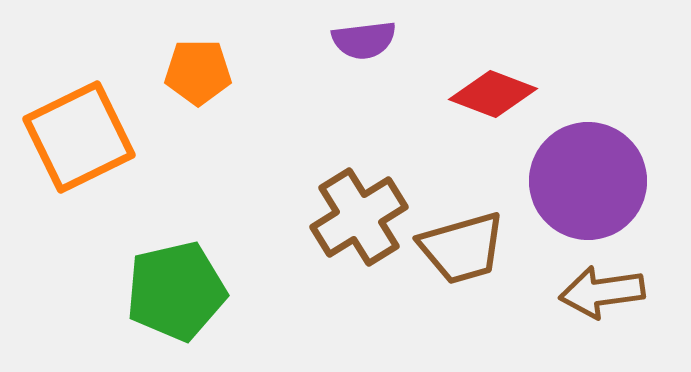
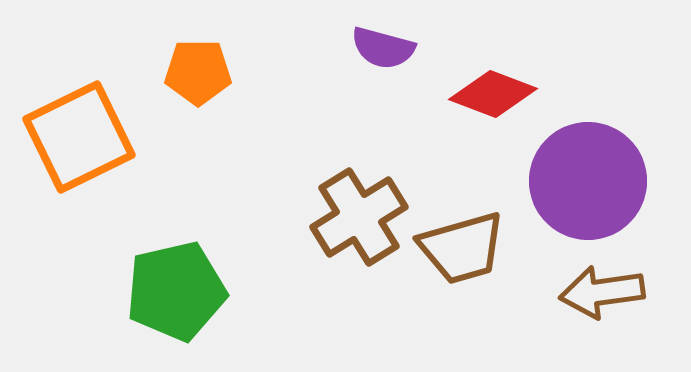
purple semicircle: moved 19 px right, 8 px down; rotated 22 degrees clockwise
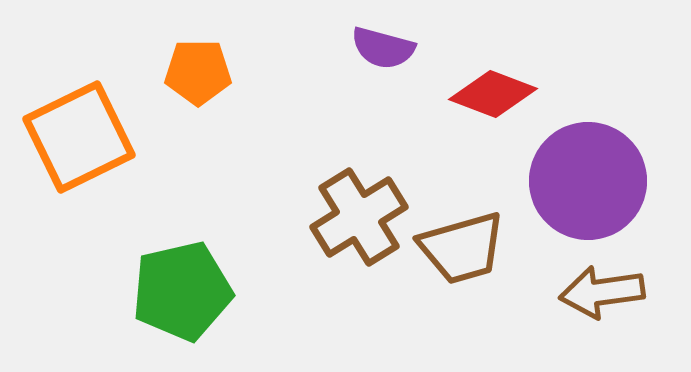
green pentagon: moved 6 px right
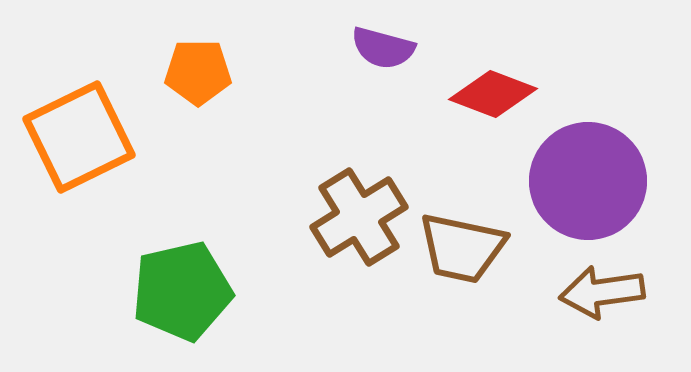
brown trapezoid: rotated 28 degrees clockwise
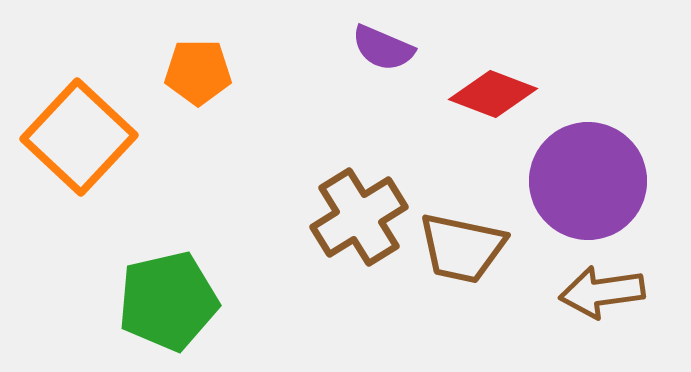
purple semicircle: rotated 8 degrees clockwise
orange square: rotated 21 degrees counterclockwise
green pentagon: moved 14 px left, 10 px down
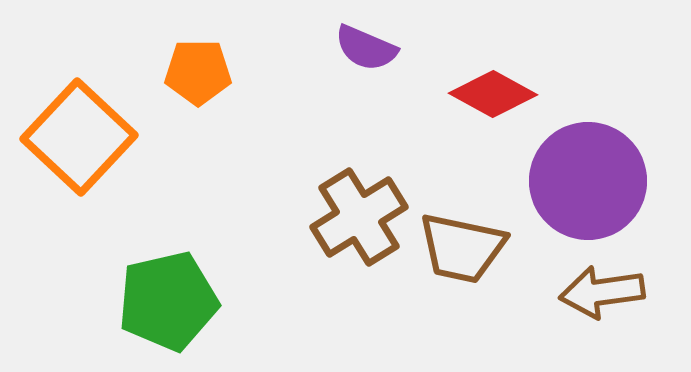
purple semicircle: moved 17 px left
red diamond: rotated 8 degrees clockwise
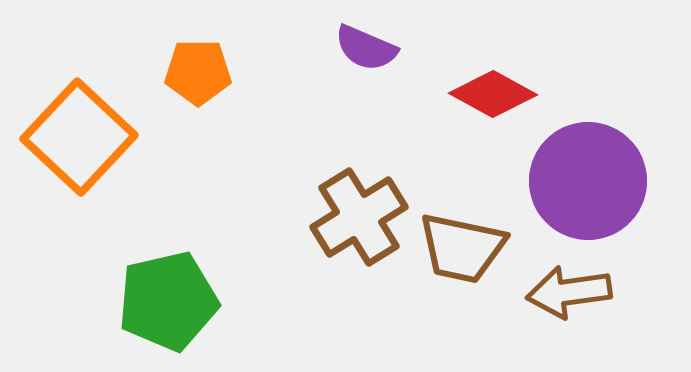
brown arrow: moved 33 px left
